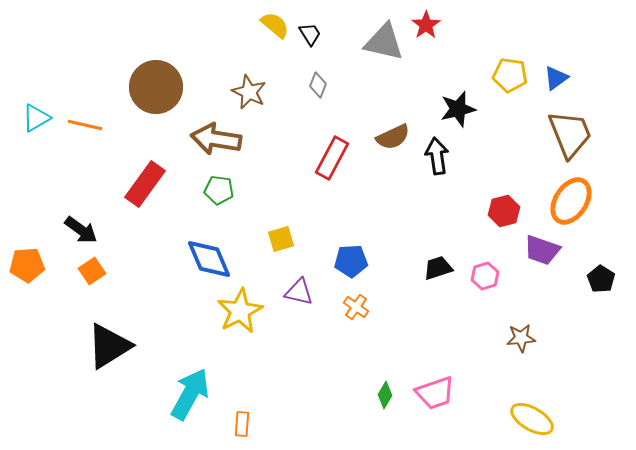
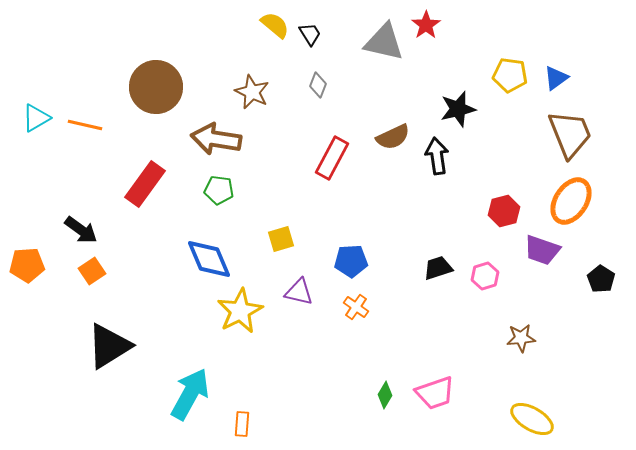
brown star at (249, 92): moved 3 px right
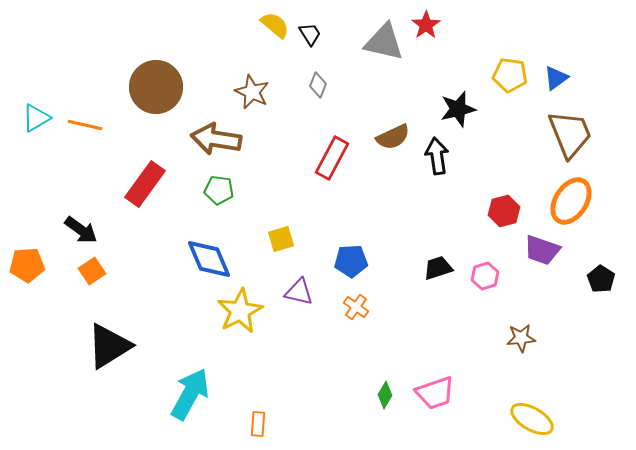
orange rectangle at (242, 424): moved 16 px right
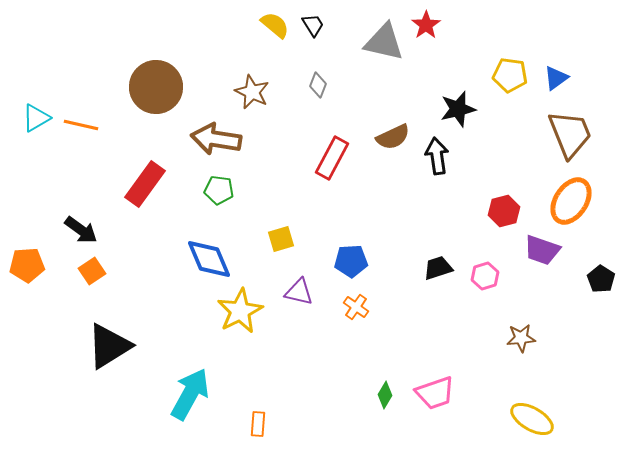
black trapezoid at (310, 34): moved 3 px right, 9 px up
orange line at (85, 125): moved 4 px left
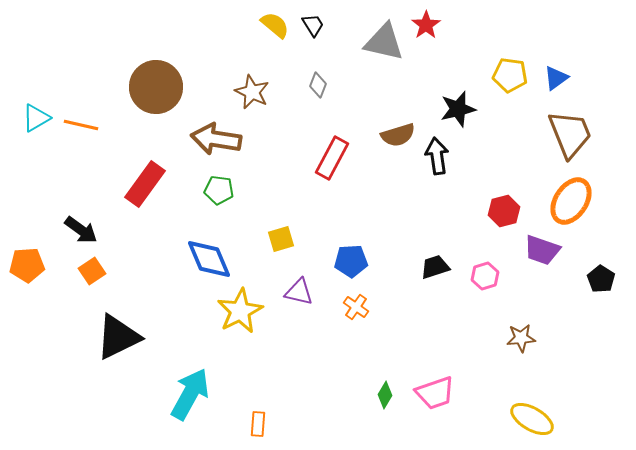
brown semicircle at (393, 137): moved 5 px right, 2 px up; rotated 8 degrees clockwise
black trapezoid at (438, 268): moved 3 px left, 1 px up
black triangle at (109, 346): moved 9 px right, 9 px up; rotated 6 degrees clockwise
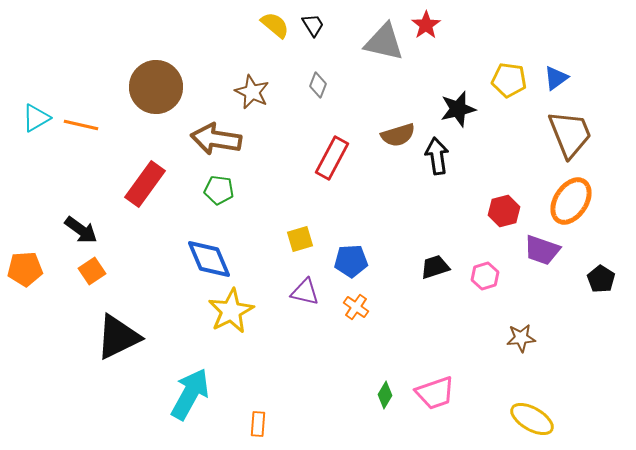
yellow pentagon at (510, 75): moved 1 px left, 5 px down
yellow square at (281, 239): moved 19 px right
orange pentagon at (27, 265): moved 2 px left, 4 px down
purple triangle at (299, 292): moved 6 px right
yellow star at (240, 311): moved 9 px left
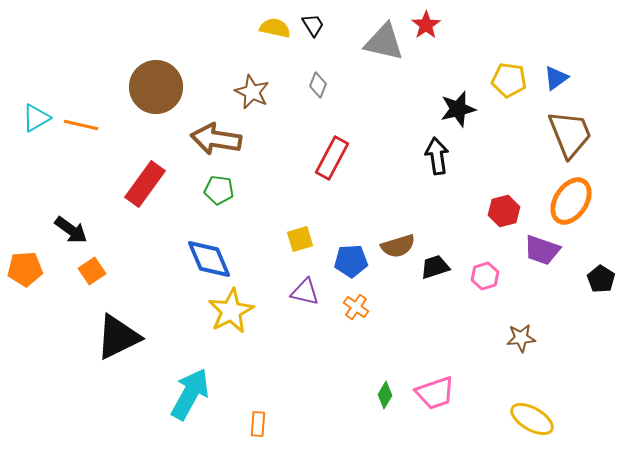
yellow semicircle at (275, 25): moved 3 px down; rotated 28 degrees counterclockwise
brown semicircle at (398, 135): moved 111 px down
black arrow at (81, 230): moved 10 px left
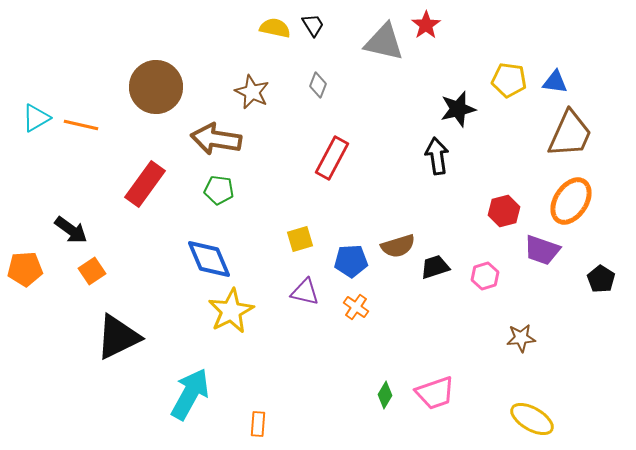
blue triangle at (556, 78): moved 1 px left, 4 px down; rotated 44 degrees clockwise
brown trapezoid at (570, 134): rotated 46 degrees clockwise
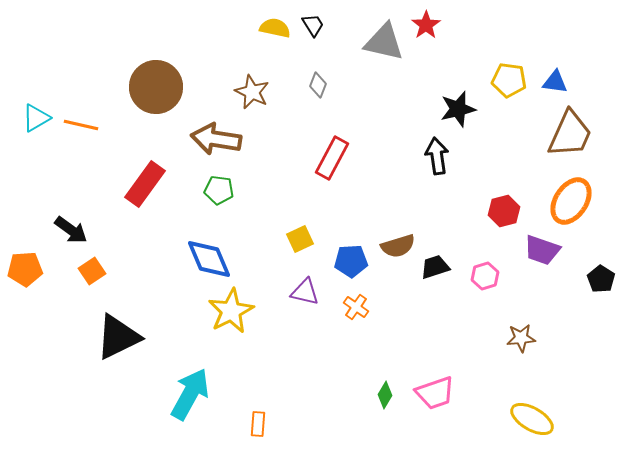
yellow square at (300, 239): rotated 8 degrees counterclockwise
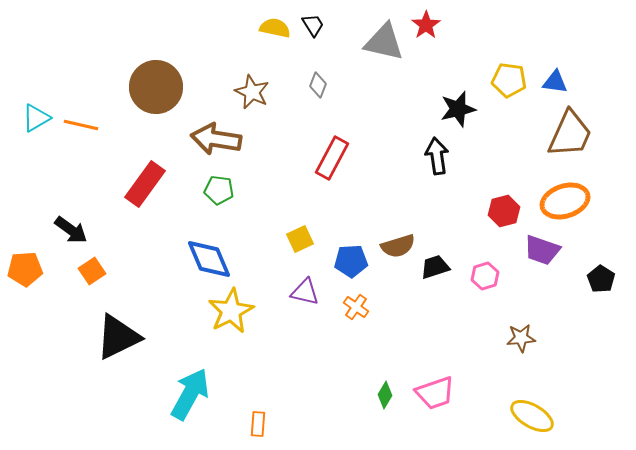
orange ellipse at (571, 201): moved 6 px left; rotated 39 degrees clockwise
yellow ellipse at (532, 419): moved 3 px up
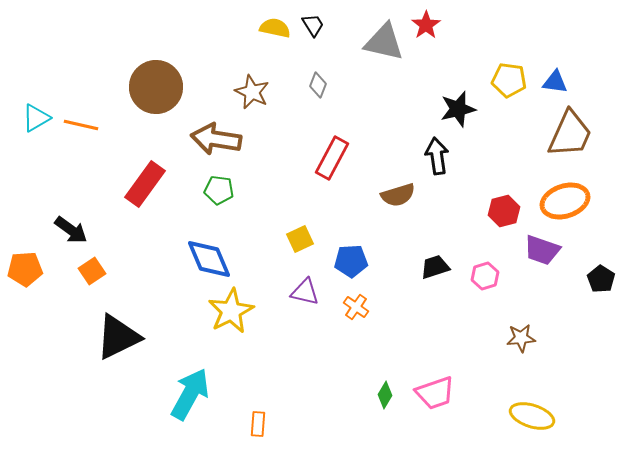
brown semicircle at (398, 246): moved 51 px up
yellow ellipse at (532, 416): rotated 12 degrees counterclockwise
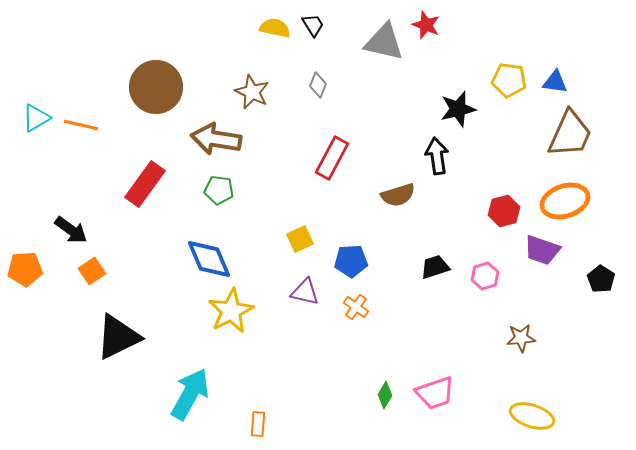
red star at (426, 25): rotated 16 degrees counterclockwise
